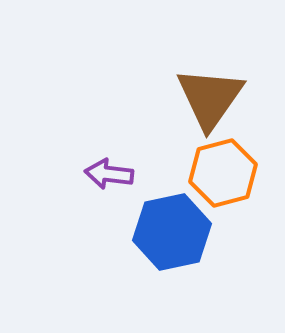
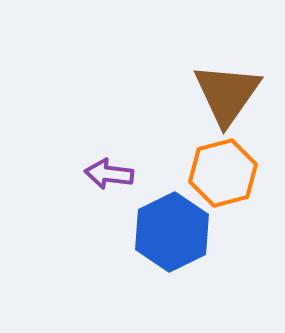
brown triangle: moved 17 px right, 4 px up
blue hexagon: rotated 14 degrees counterclockwise
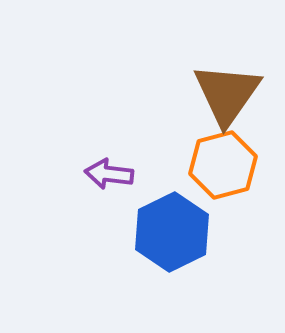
orange hexagon: moved 8 px up
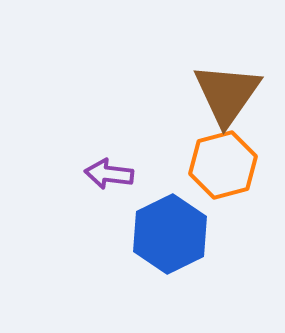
blue hexagon: moved 2 px left, 2 px down
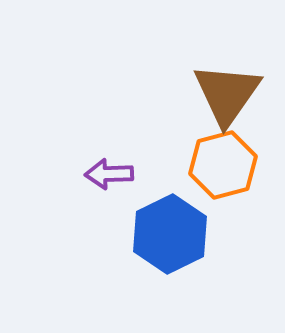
purple arrow: rotated 9 degrees counterclockwise
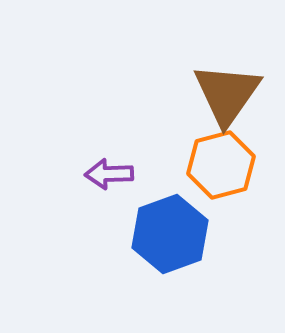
orange hexagon: moved 2 px left
blue hexagon: rotated 6 degrees clockwise
